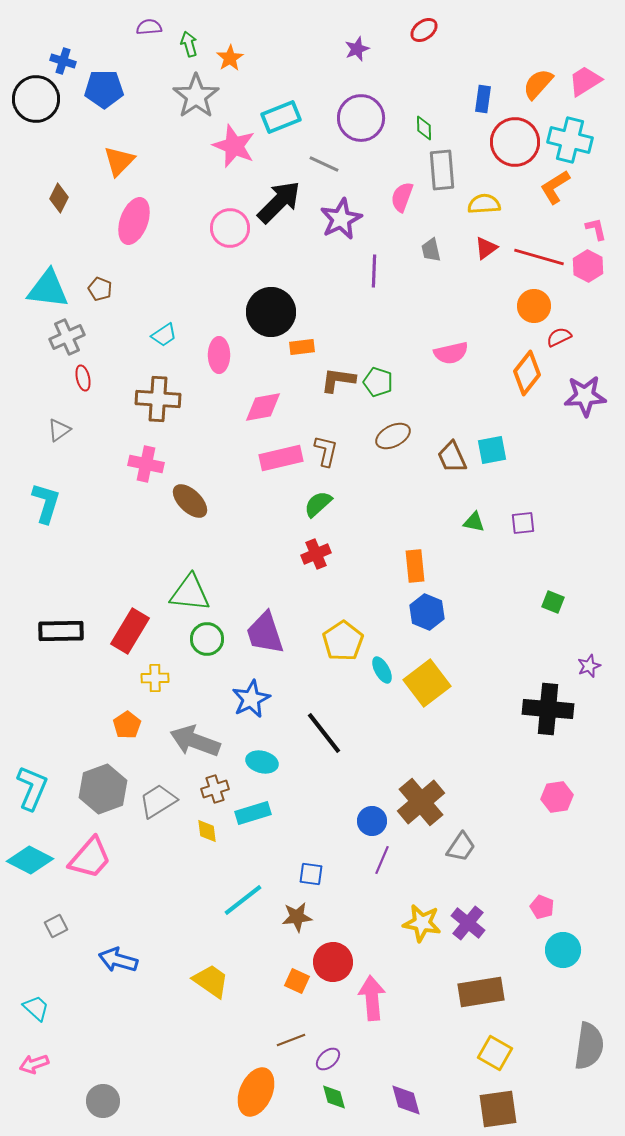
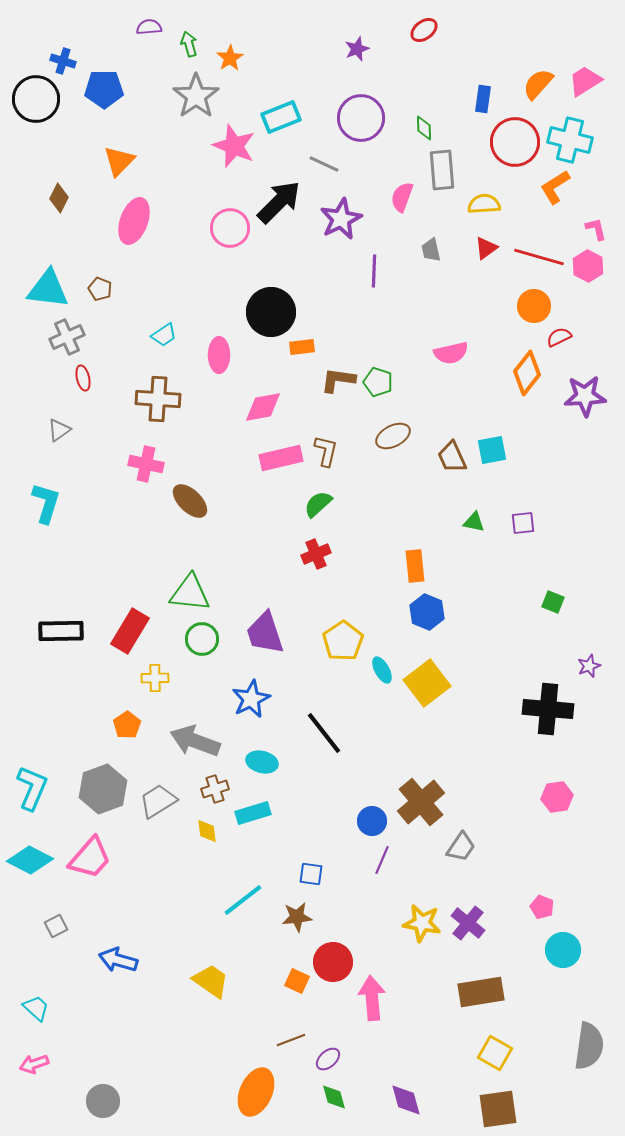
green circle at (207, 639): moved 5 px left
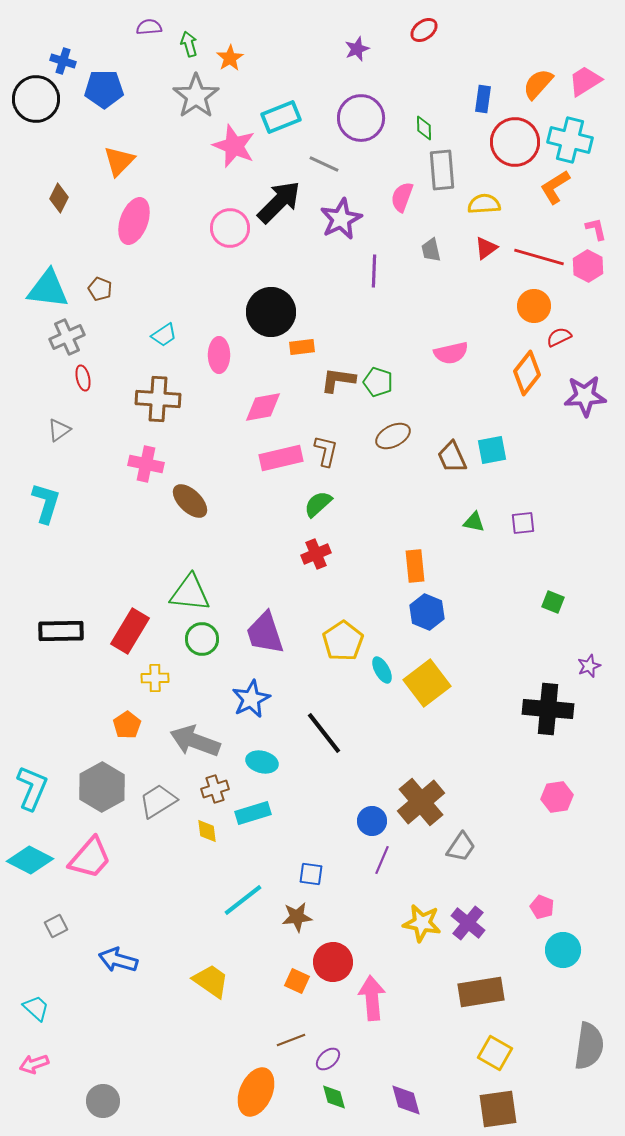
gray hexagon at (103, 789): moved 1 px left, 2 px up; rotated 9 degrees counterclockwise
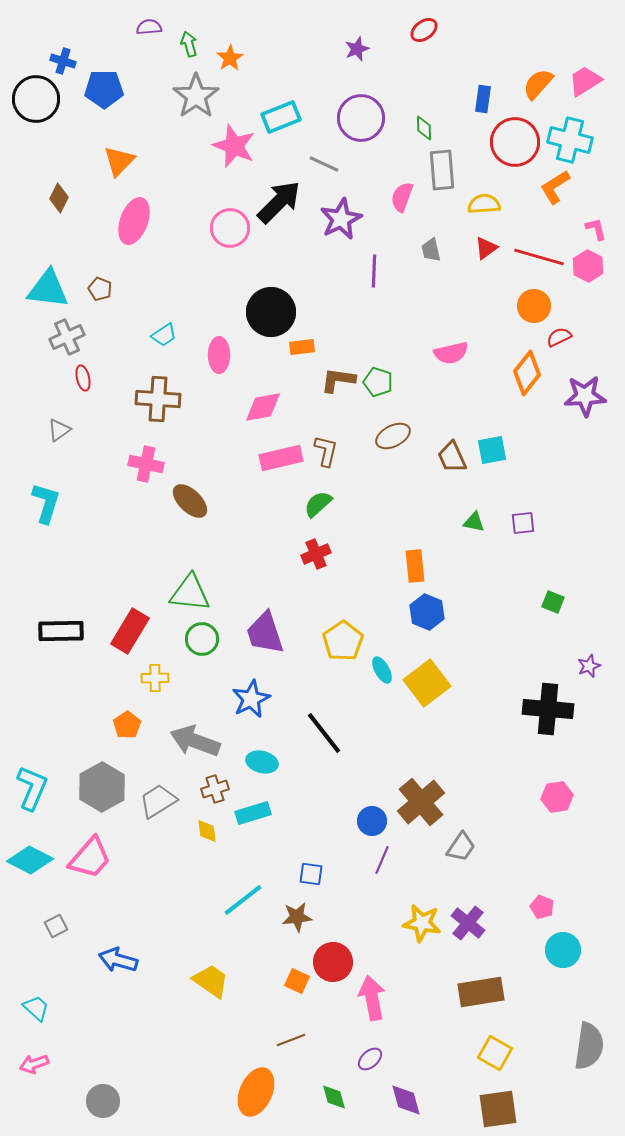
pink arrow at (372, 998): rotated 6 degrees counterclockwise
purple ellipse at (328, 1059): moved 42 px right
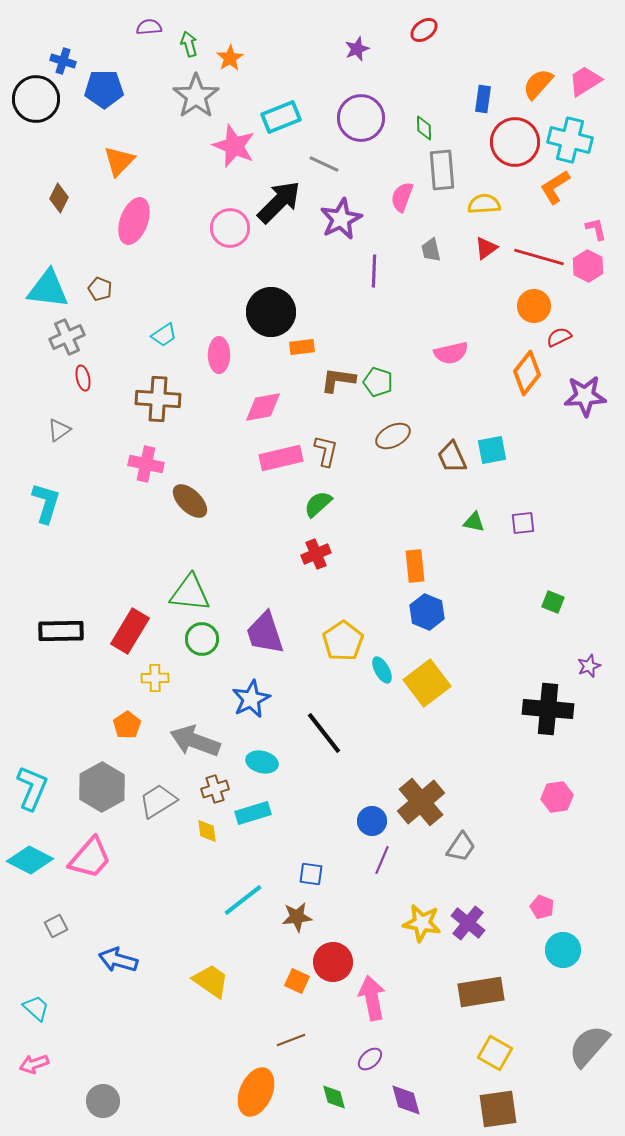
gray semicircle at (589, 1046): rotated 147 degrees counterclockwise
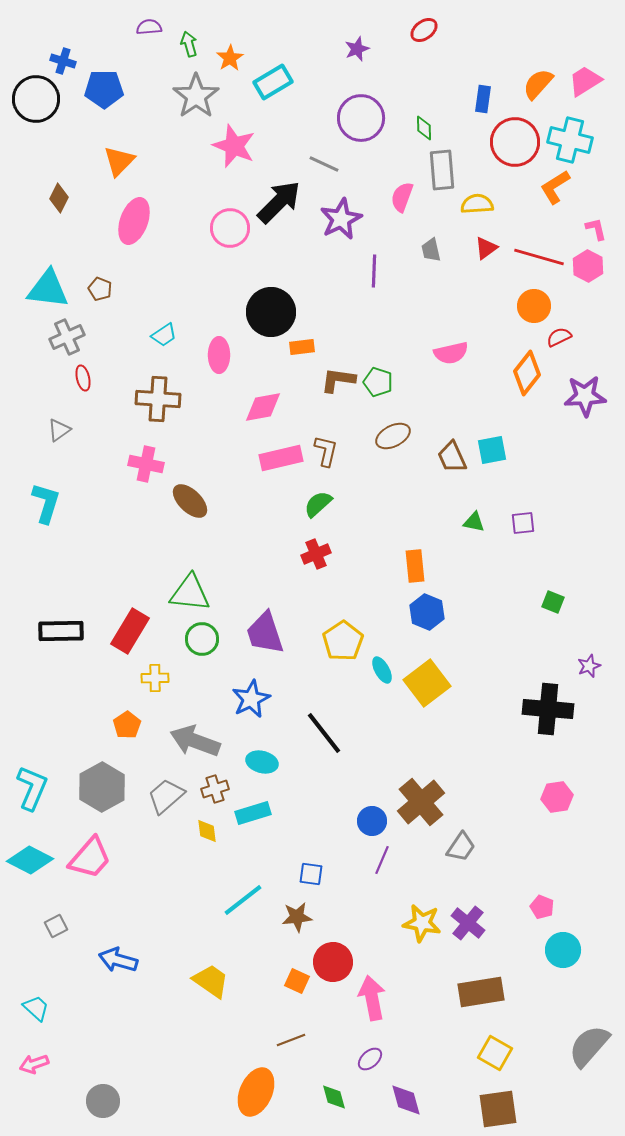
cyan rectangle at (281, 117): moved 8 px left, 35 px up; rotated 9 degrees counterclockwise
yellow semicircle at (484, 204): moved 7 px left
gray trapezoid at (158, 801): moved 8 px right, 5 px up; rotated 9 degrees counterclockwise
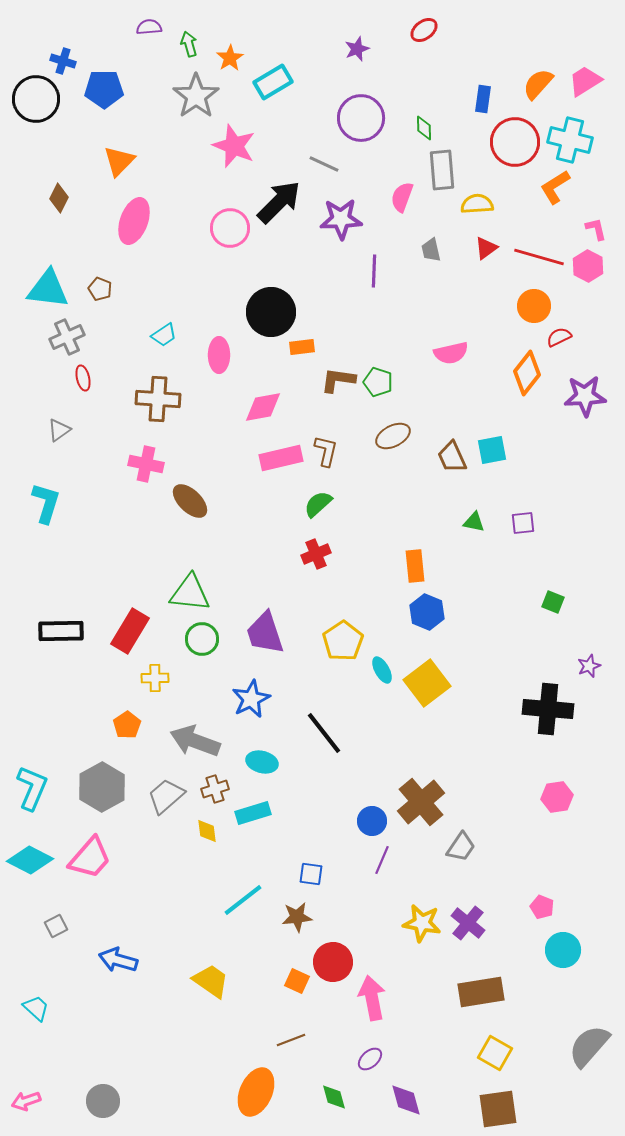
purple star at (341, 219): rotated 24 degrees clockwise
pink arrow at (34, 1064): moved 8 px left, 37 px down
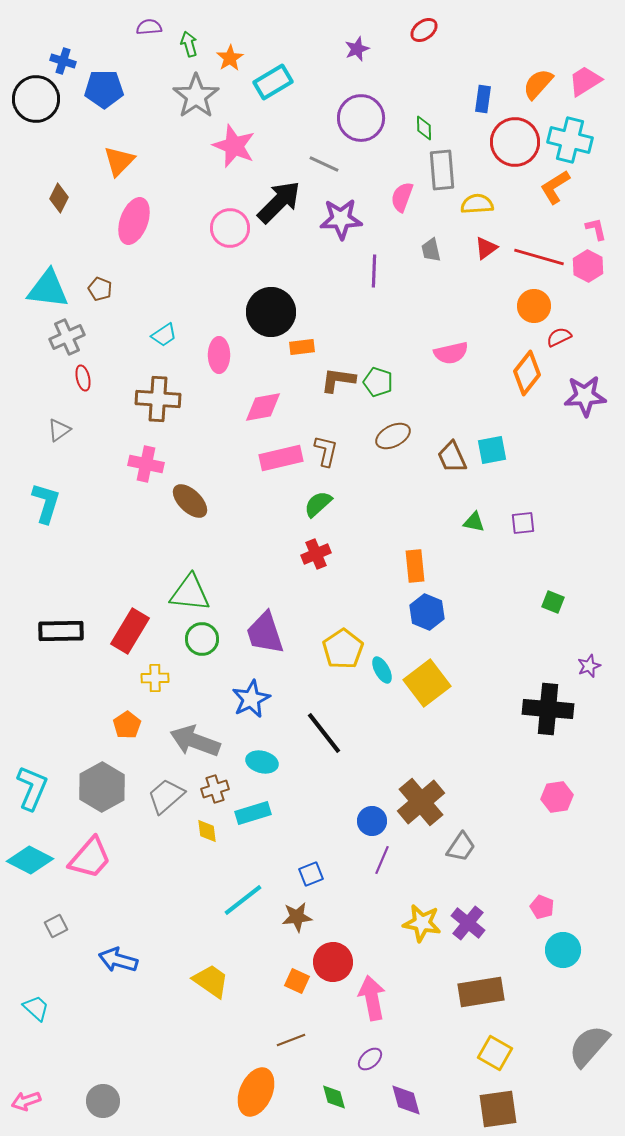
yellow pentagon at (343, 641): moved 8 px down
blue square at (311, 874): rotated 30 degrees counterclockwise
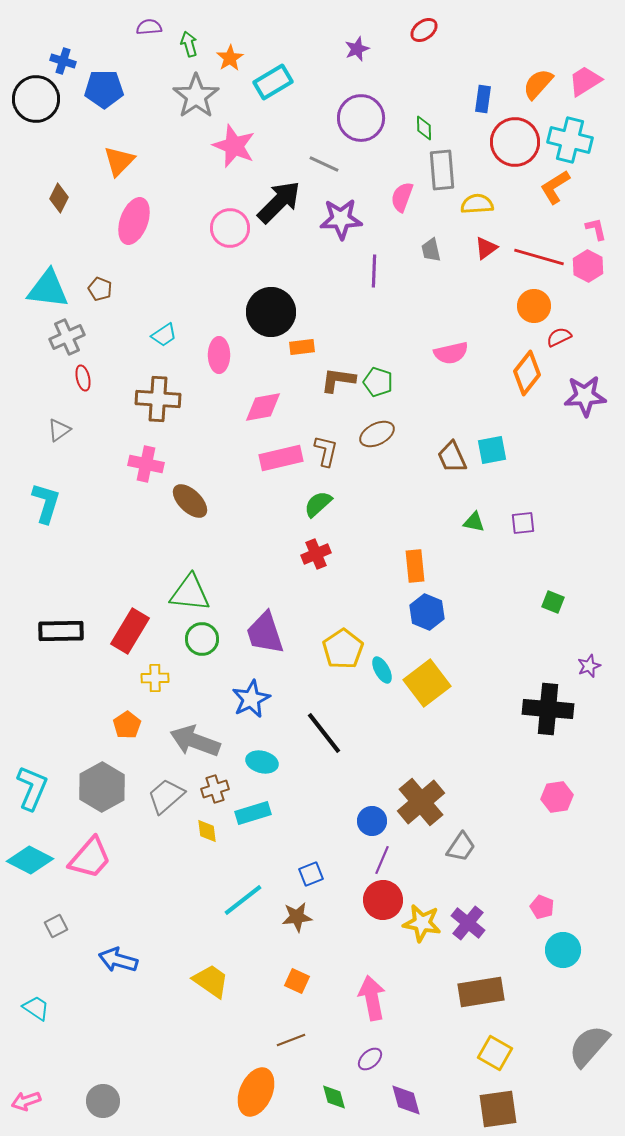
brown ellipse at (393, 436): moved 16 px left, 2 px up
red circle at (333, 962): moved 50 px right, 62 px up
cyan trapezoid at (36, 1008): rotated 8 degrees counterclockwise
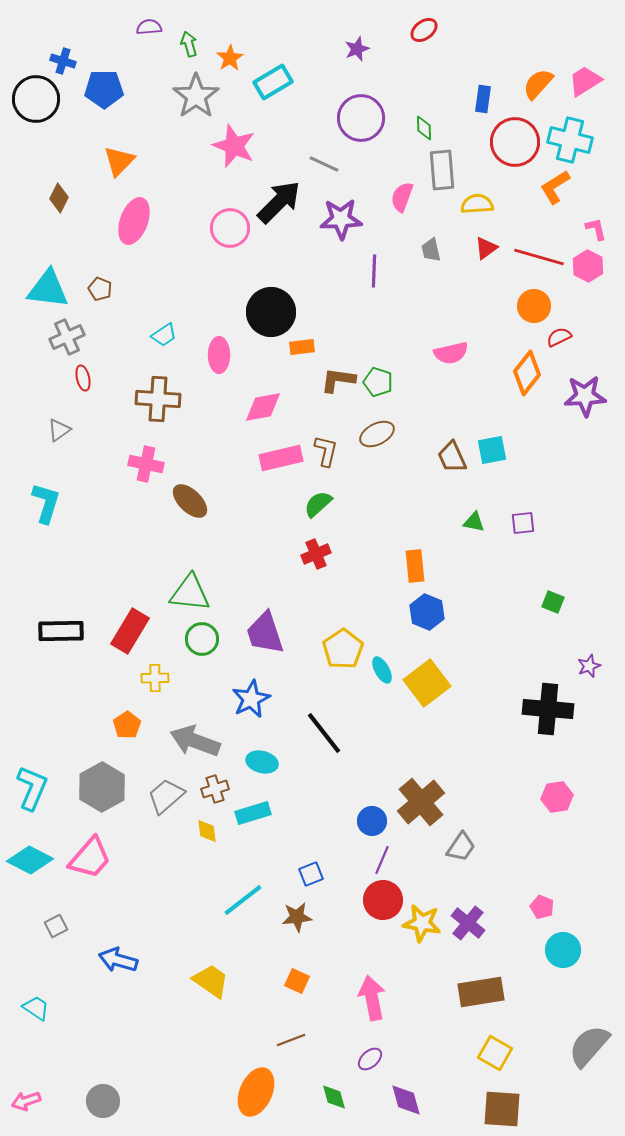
brown square at (498, 1109): moved 4 px right; rotated 12 degrees clockwise
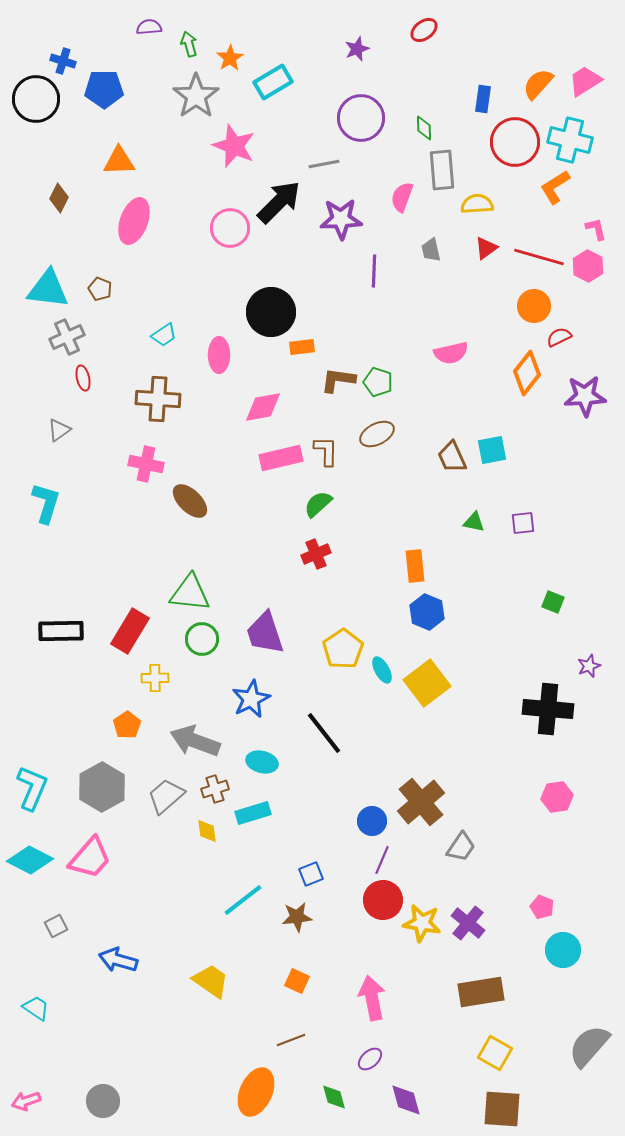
orange triangle at (119, 161): rotated 44 degrees clockwise
gray line at (324, 164): rotated 36 degrees counterclockwise
brown L-shape at (326, 451): rotated 12 degrees counterclockwise
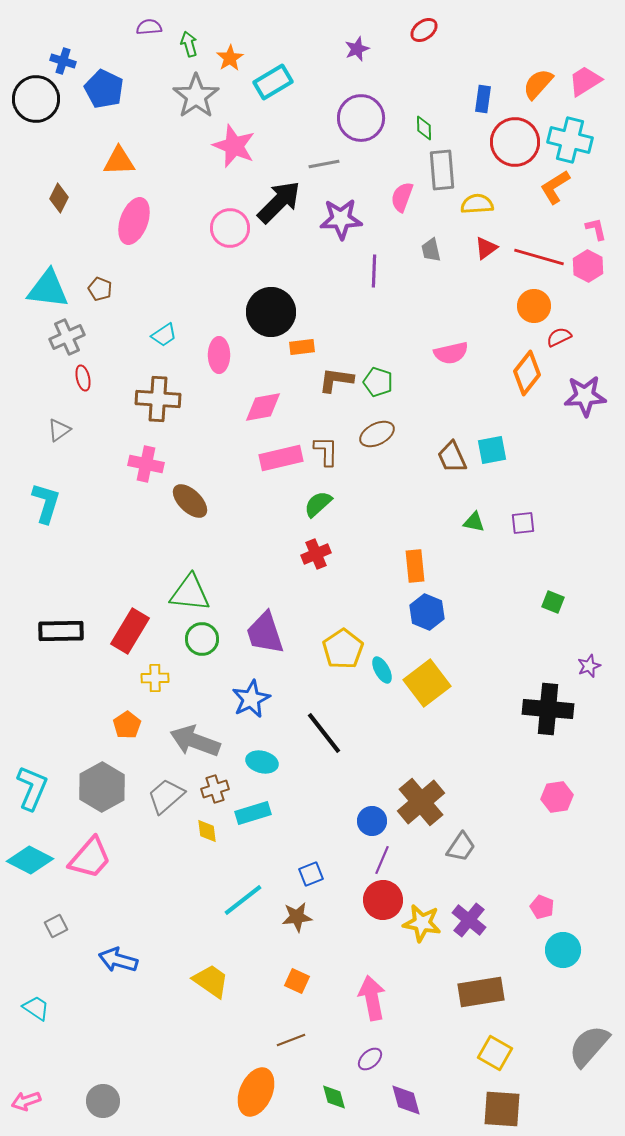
blue pentagon at (104, 89): rotated 27 degrees clockwise
brown L-shape at (338, 380): moved 2 px left
purple cross at (468, 923): moved 1 px right, 3 px up
